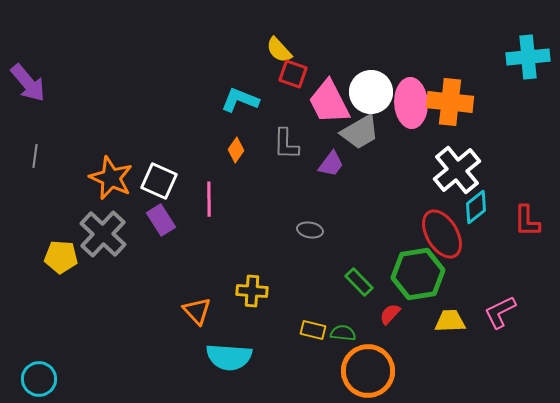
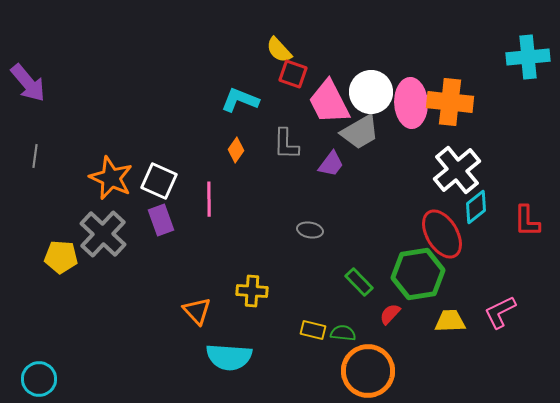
purple rectangle: rotated 12 degrees clockwise
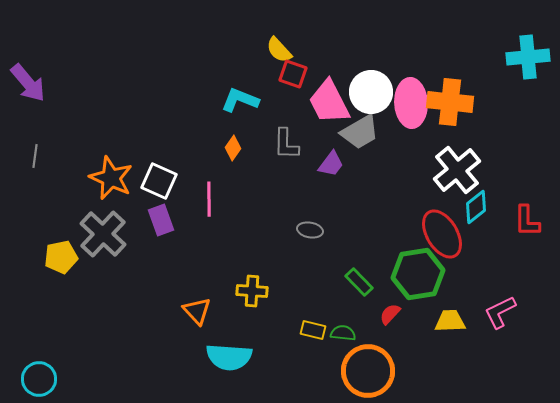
orange diamond: moved 3 px left, 2 px up
yellow pentagon: rotated 16 degrees counterclockwise
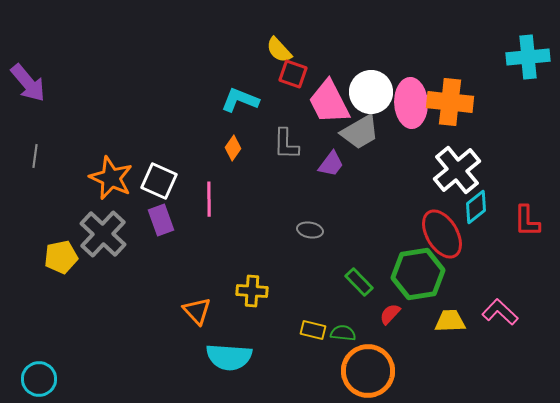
pink L-shape: rotated 69 degrees clockwise
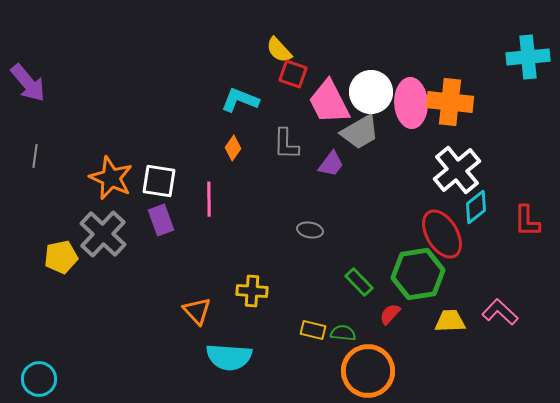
white square: rotated 15 degrees counterclockwise
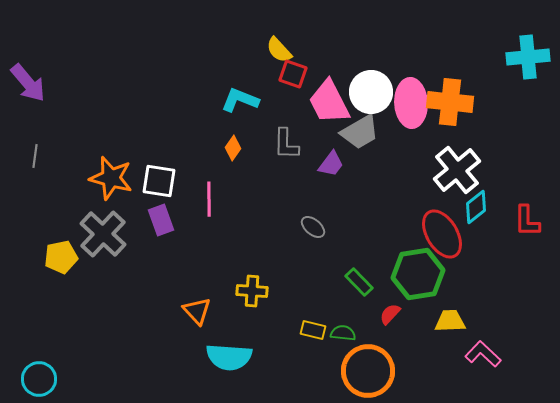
orange star: rotated 9 degrees counterclockwise
gray ellipse: moved 3 px right, 3 px up; rotated 30 degrees clockwise
pink L-shape: moved 17 px left, 42 px down
